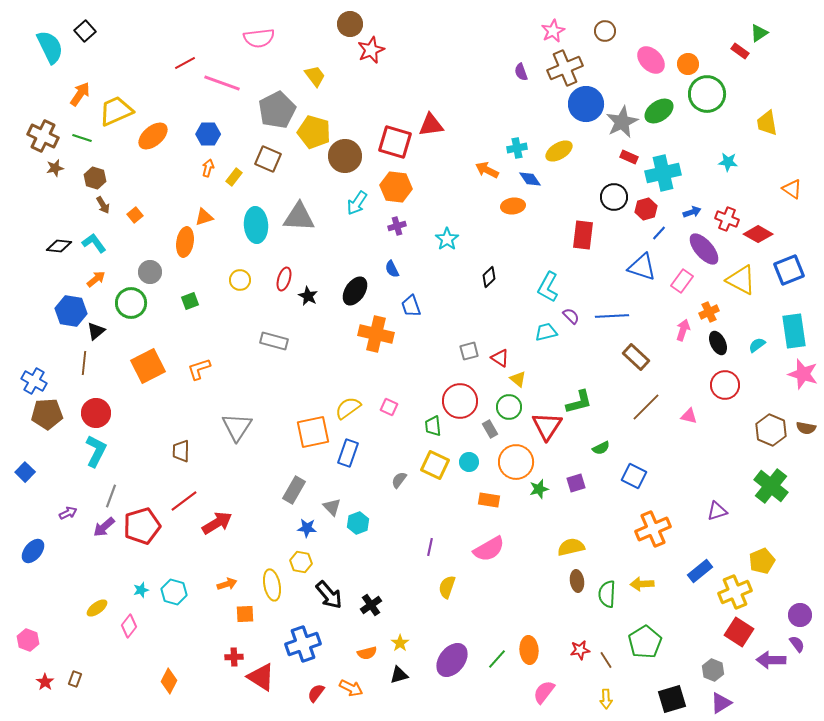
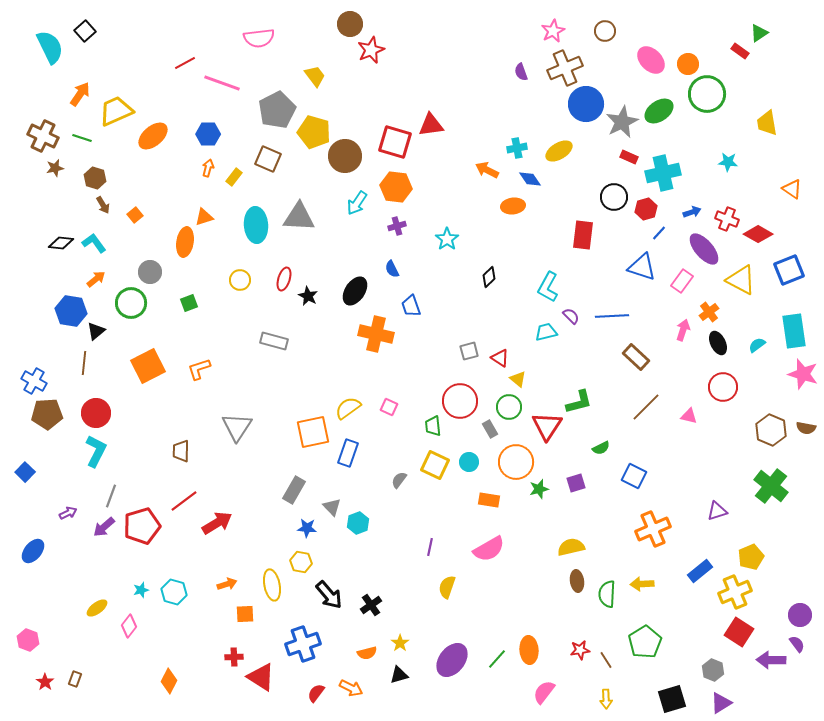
black diamond at (59, 246): moved 2 px right, 3 px up
green square at (190, 301): moved 1 px left, 2 px down
orange cross at (709, 312): rotated 12 degrees counterclockwise
red circle at (725, 385): moved 2 px left, 2 px down
yellow pentagon at (762, 561): moved 11 px left, 4 px up
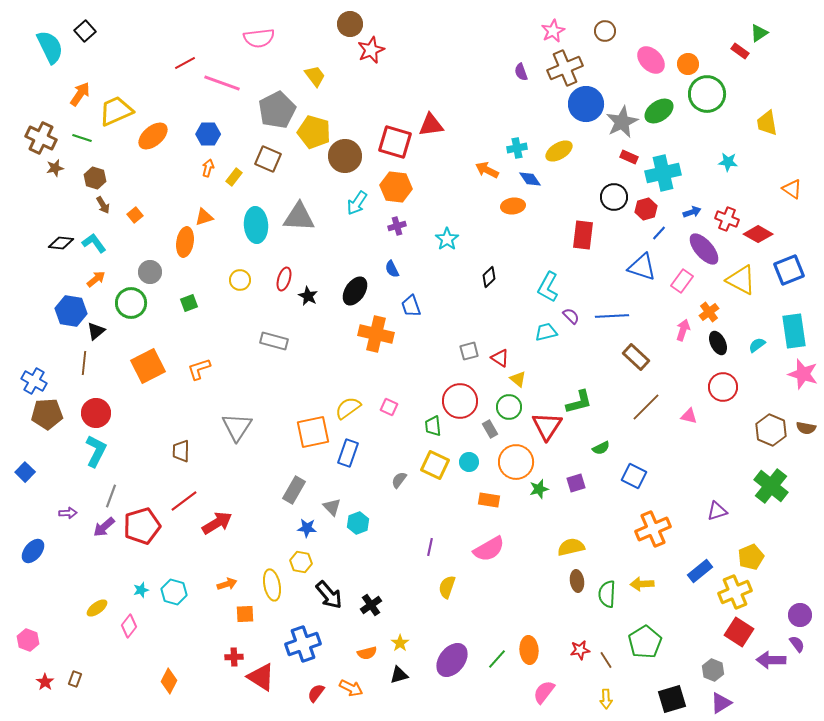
brown cross at (43, 136): moved 2 px left, 2 px down
purple arrow at (68, 513): rotated 24 degrees clockwise
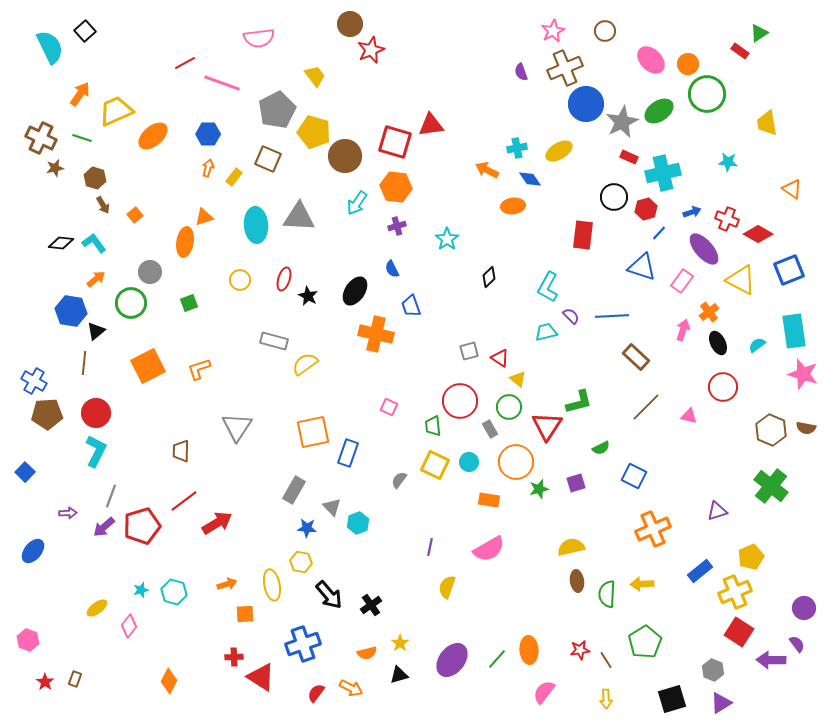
yellow semicircle at (348, 408): moved 43 px left, 44 px up
purple circle at (800, 615): moved 4 px right, 7 px up
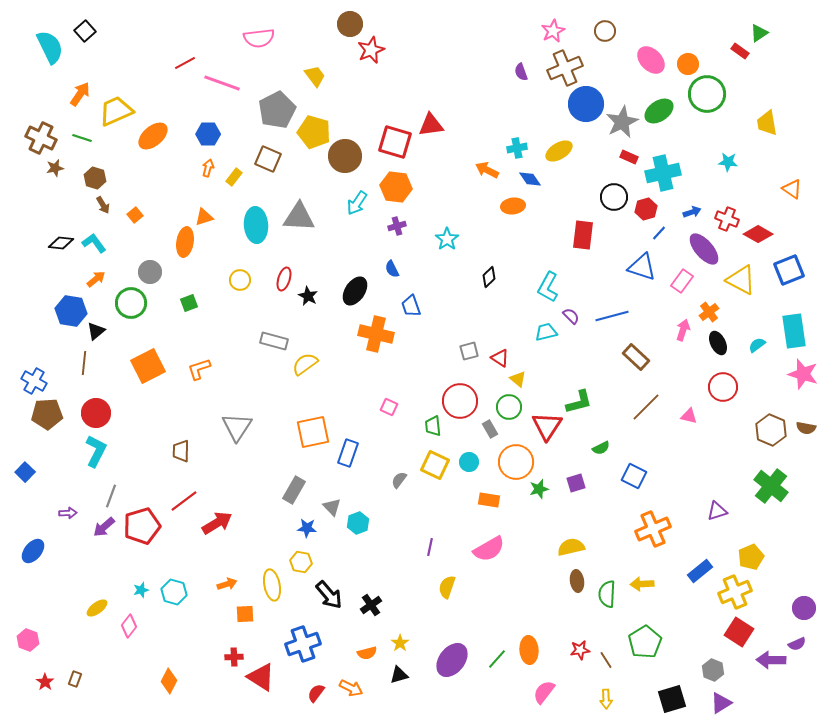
blue line at (612, 316): rotated 12 degrees counterclockwise
purple semicircle at (797, 644): rotated 102 degrees clockwise
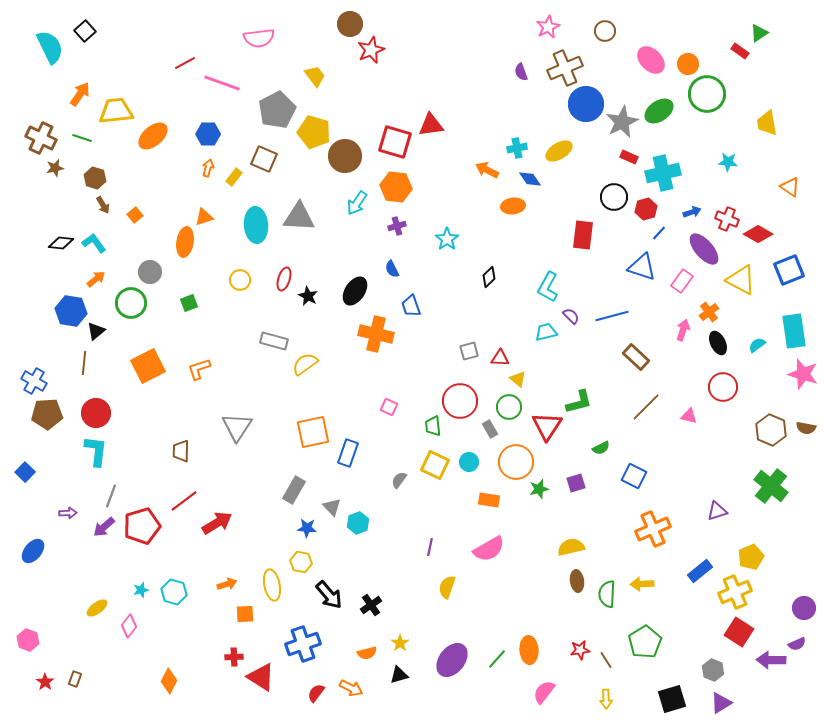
pink star at (553, 31): moved 5 px left, 4 px up
yellow trapezoid at (116, 111): rotated 18 degrees clockwise
brown square at (268, 159): moved 4 px left
orange triangle at (792, 189): moved 2 px left, 2 px up
red triangle at (500, 358): rotated 30 degrees counterclockwise
cyan L-shape at (96, 451): rotated 20 degrees counterclockwise
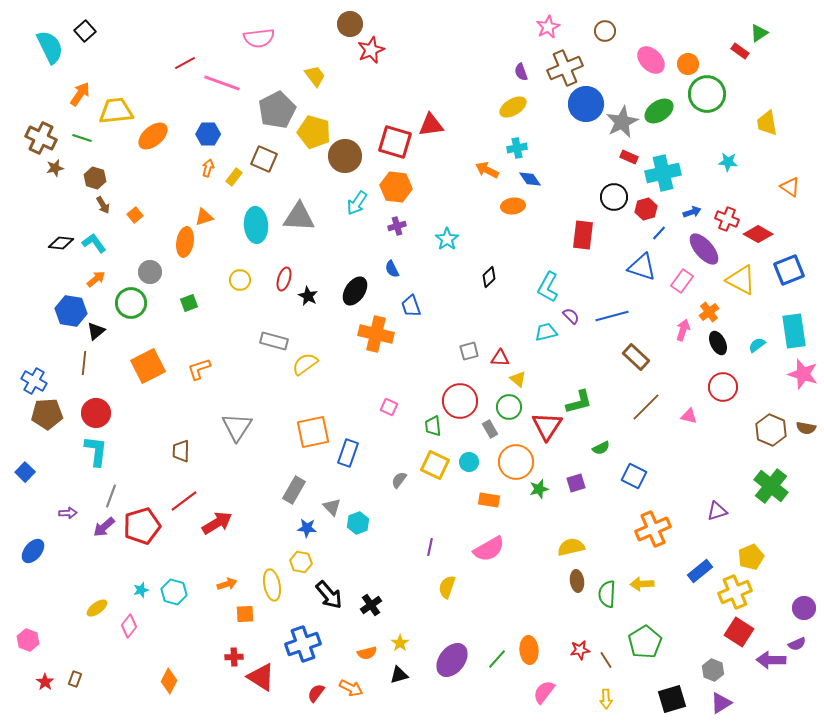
yellow ellipse at (559, 151): moved 46 px left, 44 px up
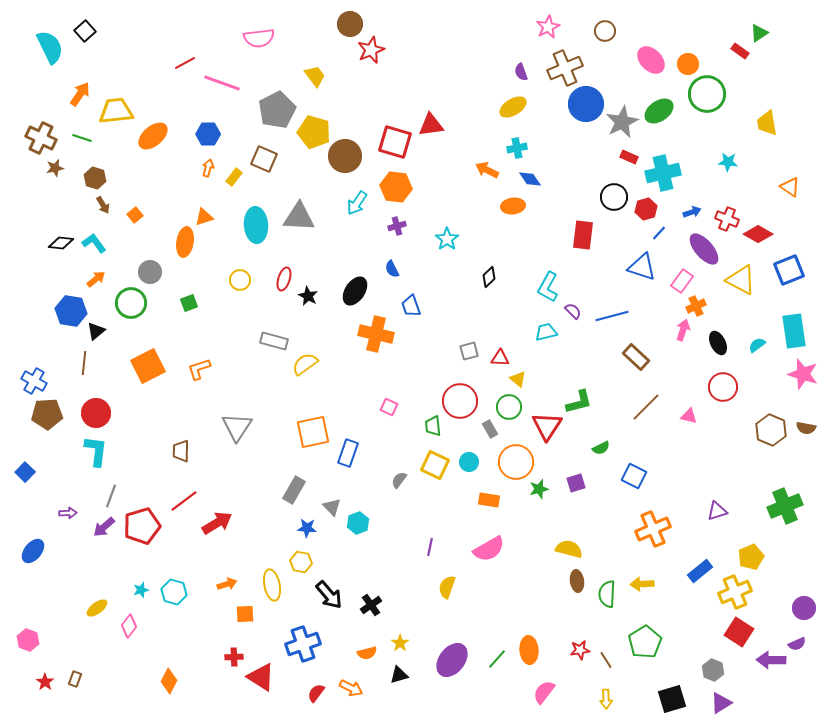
orange cross at (709, 312): moved 13 px left, 6 px up; rotated 12 degrees clockwise
purple semicircle at (571, 316): moved 2 px right, 5 px up
green cross at (771, 486): moved 14 px right, 20 px down; rotated 28 degrees clockwise
yellow semicircle at (571, 547): moved 2 px left, 2 px down; rotated 28 degrees clockwise
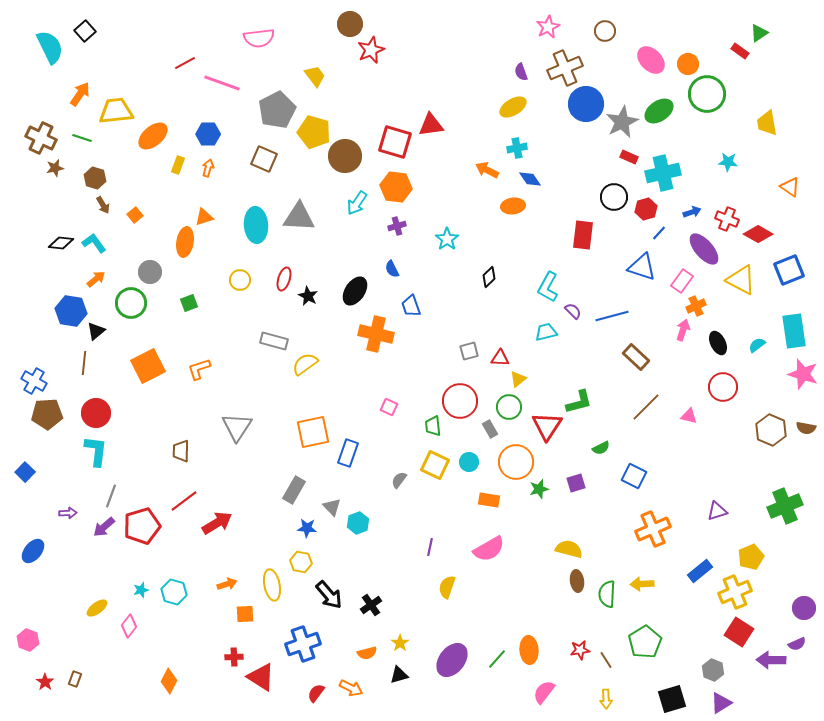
yellow rectangle at (234, 177): moved 56 px left, 12 px up; rotated 18 degrees counterclockwise
yellow triangle at (518, 379): rotated 42 degrees clockwise
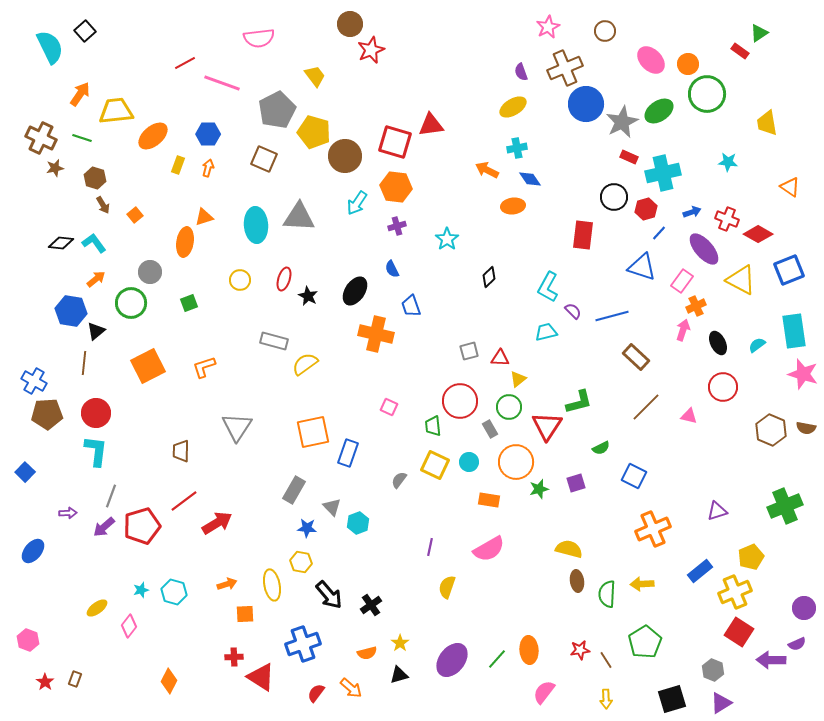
orange L-shape at (199, 369): moved 5 px right, 2 px up
orange arrow at (351, 688): rotated 15 degrees clockwise
